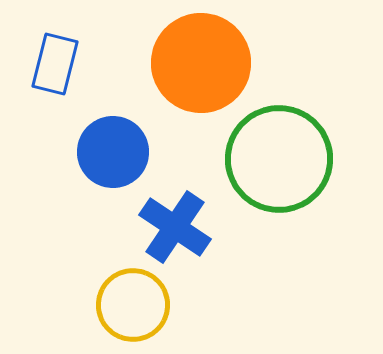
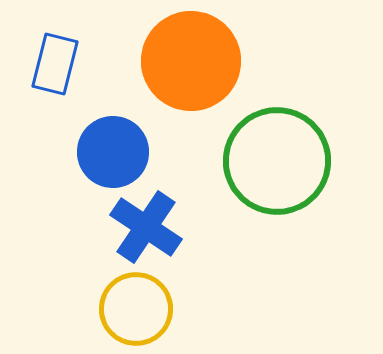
orange circle: moved 10 px left, 2 px up
green circle: moved 2 px left, 2 px down
blue cross: moved 29 px left
yellow circle: moved 3 px right, 4 px down
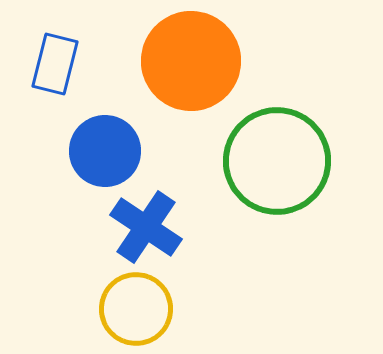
blue circle: moved 8 px left, 1 px up
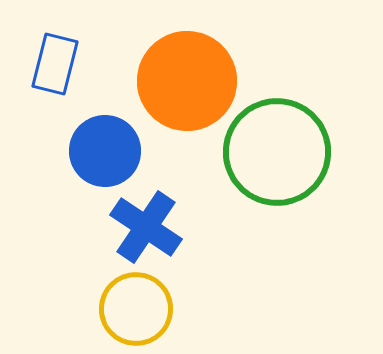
orange circle: moved 4 px left, 20 px down
green circle: moved 9 px up
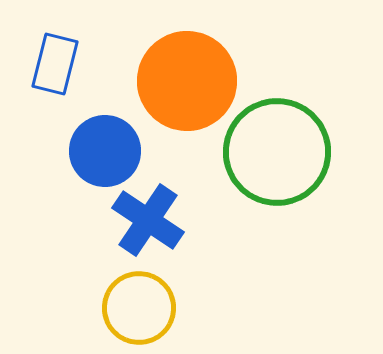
blue cross: moved 2 px right, 7 px up
yellow circle: moved 3 px right, 1 px up
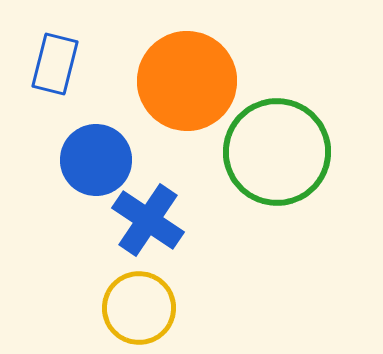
blue circle: moved 9 px left, 9 px down
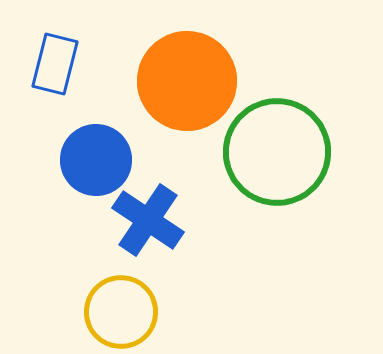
yellow circle: moved 18 px left, 4 px down
